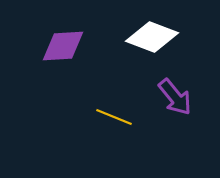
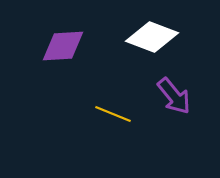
purple arrow: moved 1 px left, 1 px up
yellow line: moved 1 px left, 3 px up
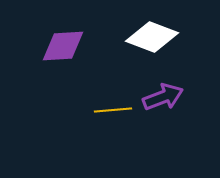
purple arrow: moved 11 px left, 1 px down; rotated 72 degrees counterclockwise
yellow line: moved 4 px up; rotated 27 degrees counterclockwise
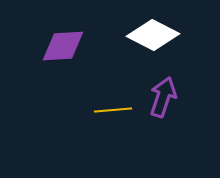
white diamond: moved 1 px right, 2 px up; rotated 6 degrees clockwise
purple arrow: rotated 51 degrees counterclockwise
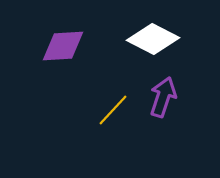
white diamond: moved 4 px down
yellow line: rotated 42 degrees counterclockwise
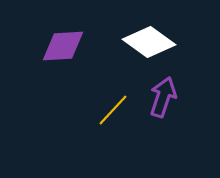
white diamond: moved 4 px left, 3 px down; rotated 9 degrees clockwise
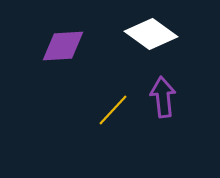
white diamond: moved 2 px right, 8 px up
purple arrow: rotated 24 degrees counterclockwise
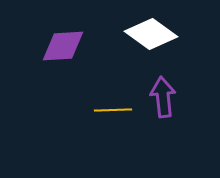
yellow line: rotated 45 degrees clockwise
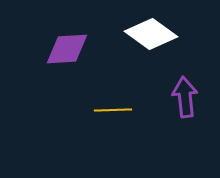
purple diamond: moved 4 px right, 3 px down
purple arrow: moved 22 px right
